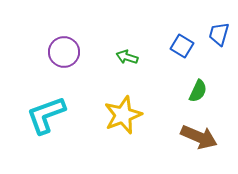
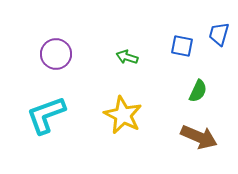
blue square: rotated 20 degrees counterclockwise
purple circle: moved 8 px left, 2 px down
yellow star: rotated 24 degrees counterclockwise
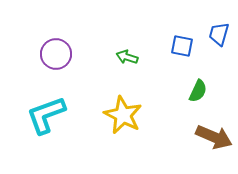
brown arrow: moved 15 px right
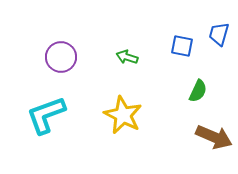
purple circle: moved 5 px right, 3 px down
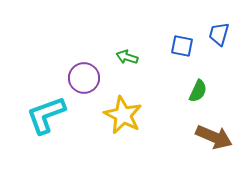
purple circle: moved 23 px right, 21 px down
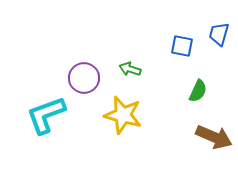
green arrow: moved 3 px right, 12 px down
yellow star: rotated 12 degrees counterclockwise
